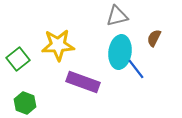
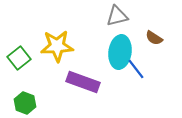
brown semicircle: rotated 84 degrees counterclockwise
yellow star: moved 1 px left, 1 px down
green square: moved 1 px right, 1 px up
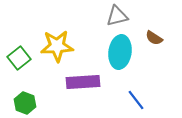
blue line: moved 31 px down
purple rectangle: rotated 24 degrees counterclockwise
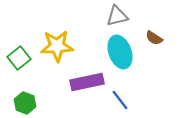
cyan ellipse: rotated 28 degrees counterclockwise
purple rectangle: moved 4 px right; rotated 8 degrees counterclockwise
blue line: moved 16 px left
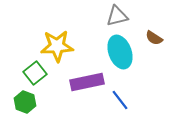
green square: moved 16 px right, 15 px down
green hexagon: moved 1 px up
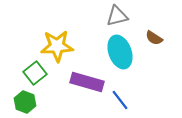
purple rectangle: rotated 28 degrees clockwise
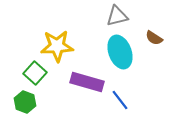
green square: rotated 10 degrees counterclockwise
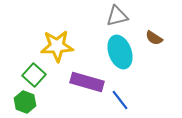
green square: moved 1 px left, 2 px down
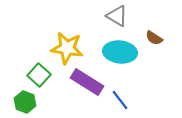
gray triangle: rotated 45 degrees clockwise
yellow star: moved 10 px right, 2 px down; rotated 12 degrees clockwise
cyan ellipse: rotated 64 degrees counterclockwise
green square: moved 5 px right
purple rectangle: rotated 16 degrees clockwise
